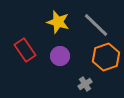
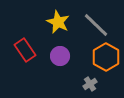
yellow star: rotated 10 degrees clockwise
orange hexagon: rotated 12 degrees counterclockwise
gray cross: moved 5 px right
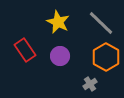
gray line: moved 5 px right, 2 px up
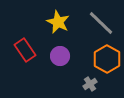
orange hexagon: moved 1 px right, 2 px down
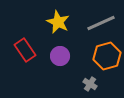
gray line: rotated 68 degrees counterclockwise
orange hexagon: moved 3 px up; rotated 16 degrees clockwise
gray cross: rotated 24 degrees counterclockwise
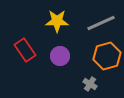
yellow star: moved 1 px left, 1 px up; rotated 25 degrees counterclockwise
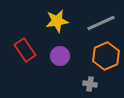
yellow star: rotated 10 degrees counterclockwise
orange hexagon: moved 1 px left; rotated 8 degrees counterclockwise
gray cross: rotated 24 degrees counterclockwise
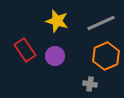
yellow star: rotated 25 degrees clockwise
purple circle: moved 5 px left
